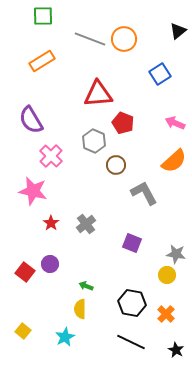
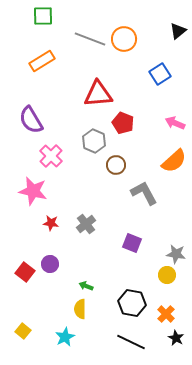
red star: rotated 28 degrees counterclockwise
black star: moved 12 px up
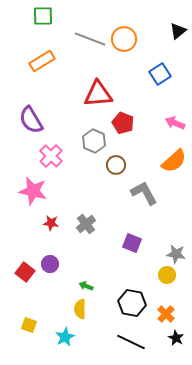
yellow square: moved 6 px right, 6 px up; rotated 21 degrees counterclockwise
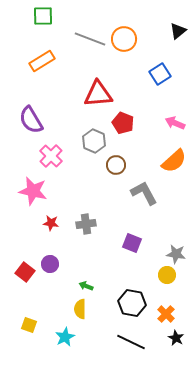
gray cross: rotated 30 degrees clockwise
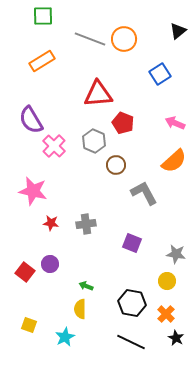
pink cross: moved 3 px right, 10 px up
yellow circle: moved 6 px down
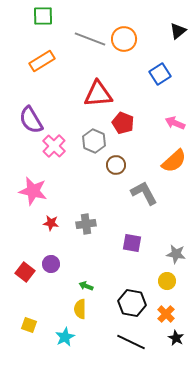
purple square: rotated 12 degrees counterclockwise
purple circle: moved 1 px right
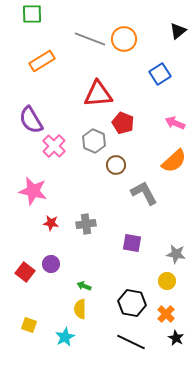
green square: moved 11 px left, 2 px up
green arrow: moved 2 px left
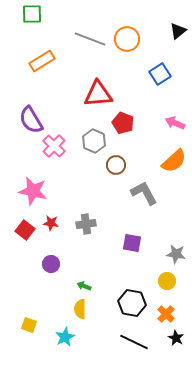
orange circle: moved 3 px right
red square: moved 42 px up
black line: moved 3 px right
